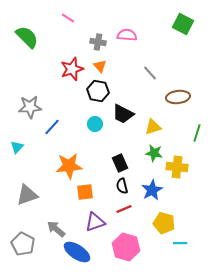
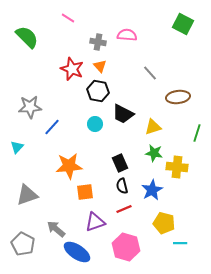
red star: rotated 30 degrees counterclockwise
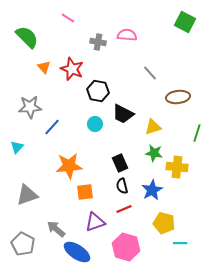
green square: moved 2 px right, 2 px up
orange triangle: moved 56 px left, 1 px down
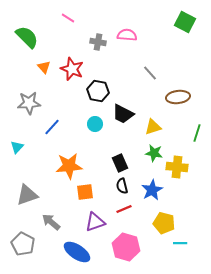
gray star: moved 1 px left, 4 px up
gray arrow: moved 5 px left, 7 px up
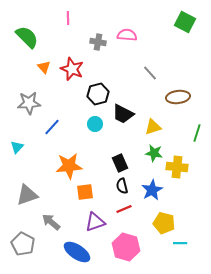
pink line: rotated 56 degrees clockwise
black hexagon: moved 3 px down; rotated 25 degrees counterclockwise
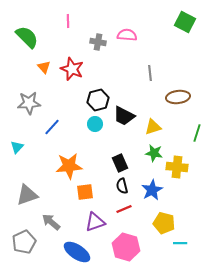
pink line: moved 3 px down
gray line: rotated 35 degrees clockwise
black hexagon: moved 6 px down
black trapezoid: moved 1 px right, 2 px down
gray pentagon: moved 1 px right, 2 px up; rotated 20 degrees clockwise
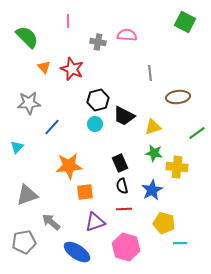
green line: rotated 36 degrees clockwise
red line: rotated 21 degrees clockwise
gray pentagon: rotated 15 degrees clockwise
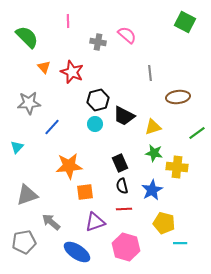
pink semicircle: rotated 36 degrees clockwise
red star: moved 3 px down
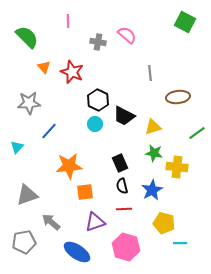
black hexagon: rotated 20 degrees counterclockwise
blue line: moved 3 px left, 4 px down
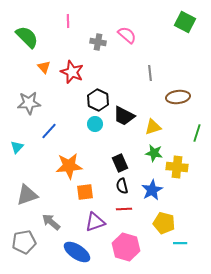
green line: rotated 36 degrees counterclockwise
